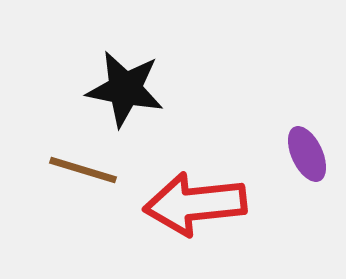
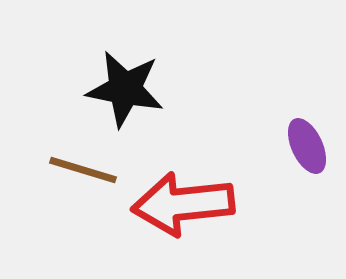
purple ellipse: moved 8 px up
red arrow: moved 12 px left
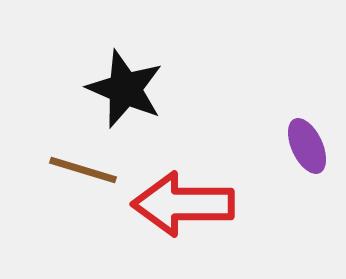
black star: rotated 12 degrees clockwise
red arrow: rotated 6 degrees clockwise
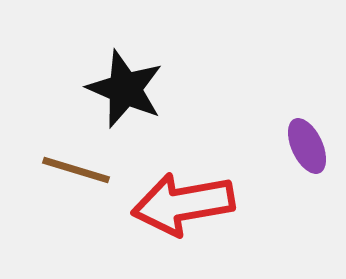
brown line: moved 7 px left
red arrow: rotated 10 degrees counterclockwise
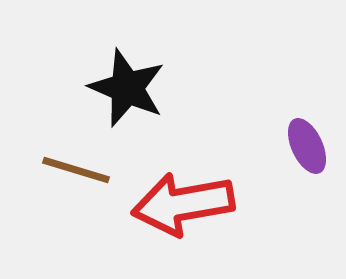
black star: moved 2 px right, 1 px up
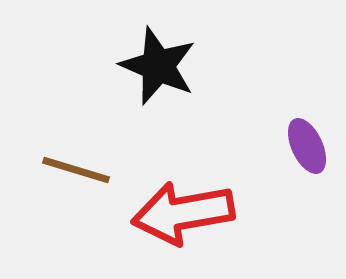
black star: moved 31 px right, 22 px up
red arrow: moved 9 px down
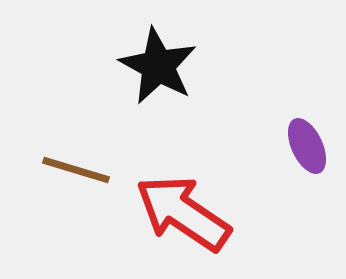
black star: rotated 6 degrees clockwise
red arrow: rotated 44 degrees clockwise
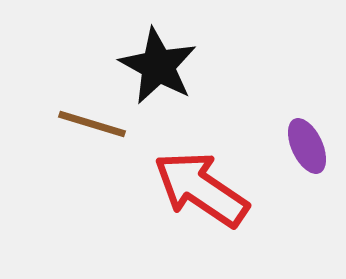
brown line: moved 16 px right, 46 px up
red arrow: moved 18 px right, 24 px up
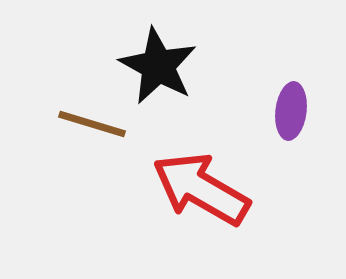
purple ellipse: moved 16 px left, 35 px up; rotated 32 degrees clockwise
red arrow: rotated 4 degrees counterclockwise
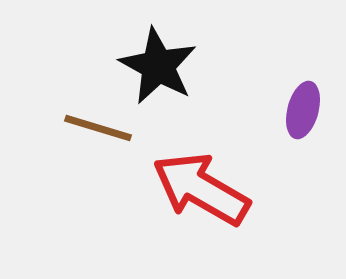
purple ellipse: moved 12 px right, 1 px up; rotated 8 degrees clockwise
brown line: moved 6 px right, 4 px down
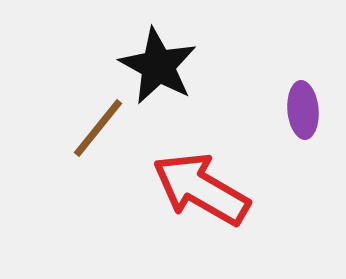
purple ellipse: rotated 20 degrees counterclockwise
brown line: rotated 68 degrees counterclockwise
